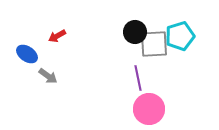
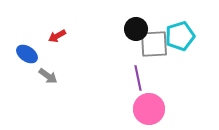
black circle: moved 1 px right, 3 px up
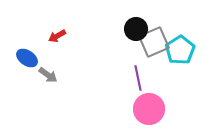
cyan pentagon: moved 14 px down; rotated 16 degrees counterclockwise
gray square: moved 2 px up; rotated 20 degrees counterclockwise
blue ellipse: moved 4 px down
gray arrow: moved 1 px up
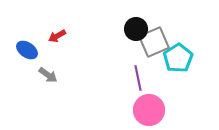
cyan pentagon: moved 2 px left, 8 px down
blue ellipse: moved 8 px up
pink circle: moved 1 px down
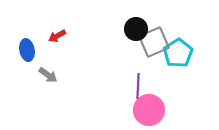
blue ellipse: rotated 45 degrees clockwise
cyan pentagon: moved 5 px up
purple line: moved 8 px down; rotated 15 degrees clockwise
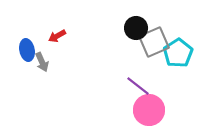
black circle: moved 1 px up
gray arrow: moved 6 px left, 13 px up; rotated 30 degrees clockwise
purple line: rotated 55 degrees counterclockwise
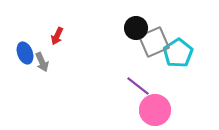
red arrow: rotated 36 degrees counterclockwise
blue ellipse: moved 2 px left, 3 px down; rotated 10 degrees counterclockwise
pink circle: moved 6 px right
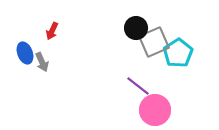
red arrow: moved 5 px left, 5 px up
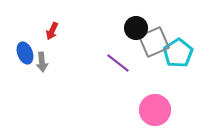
gray arrow: rotated 18 degrees clockwise
purple line: moved 20 px left, 23 px up
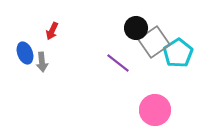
gray square: rotated 12 degrees counterclockwise
